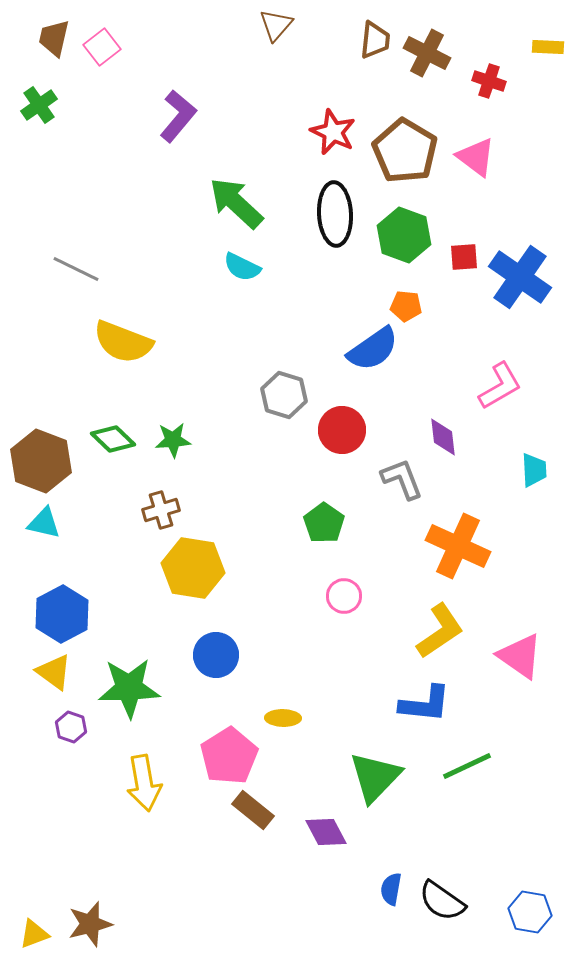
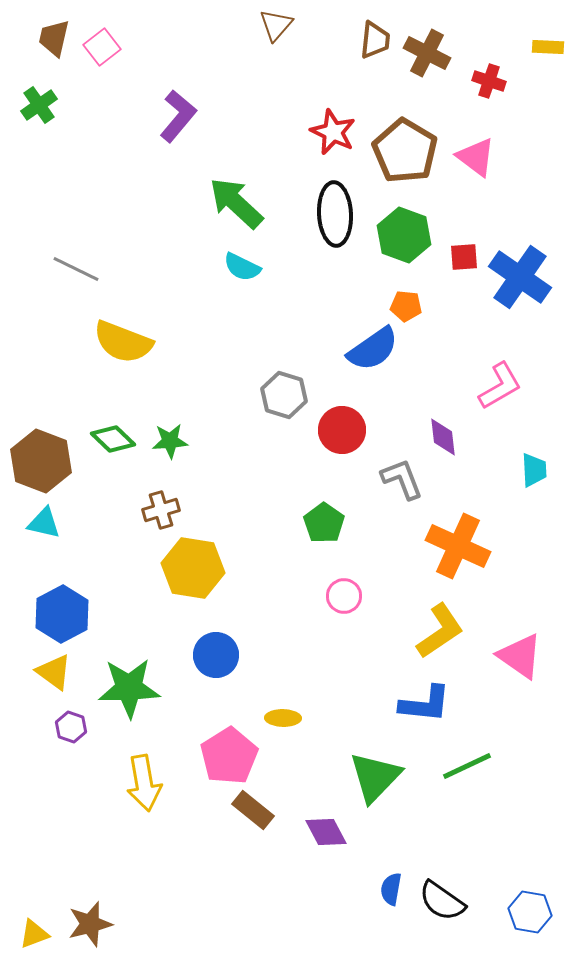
green star at (173, 440): moved 3 px left, 1 px down
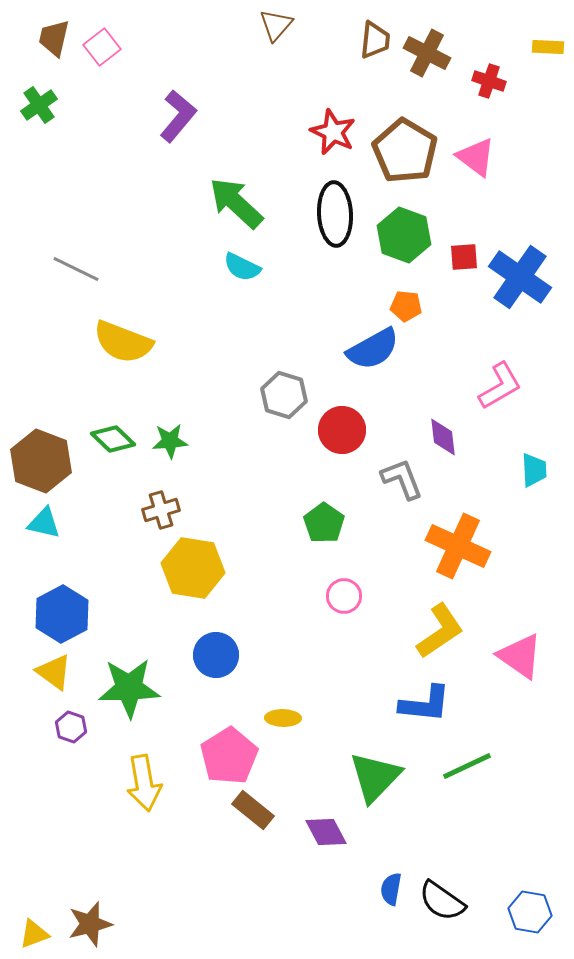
blue semicircle at (373, 349): rotated 6 degrees clockwise
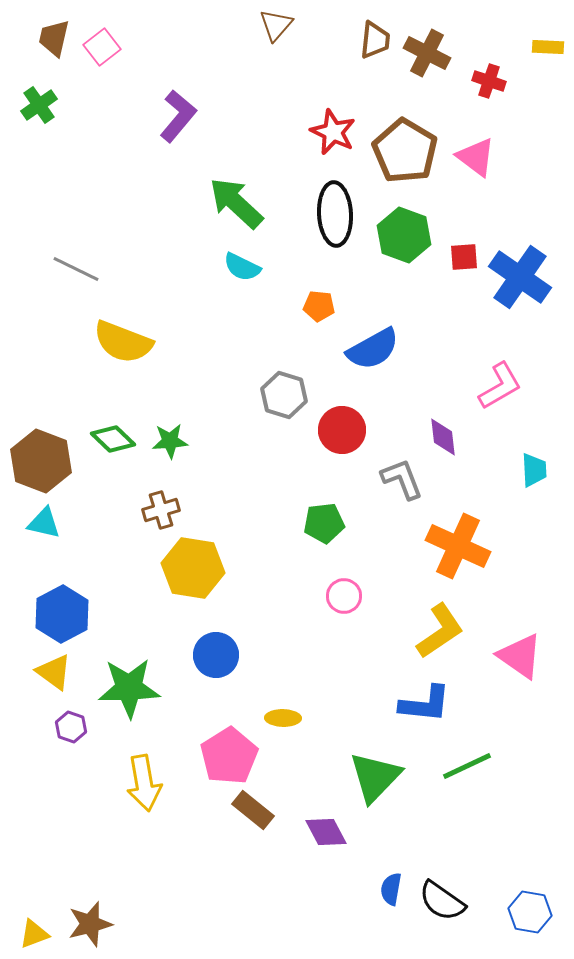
orange pentagon at (406, 306): moved 87 px left
green pentagon at (324, 523): rotated 30 degrees clockwise
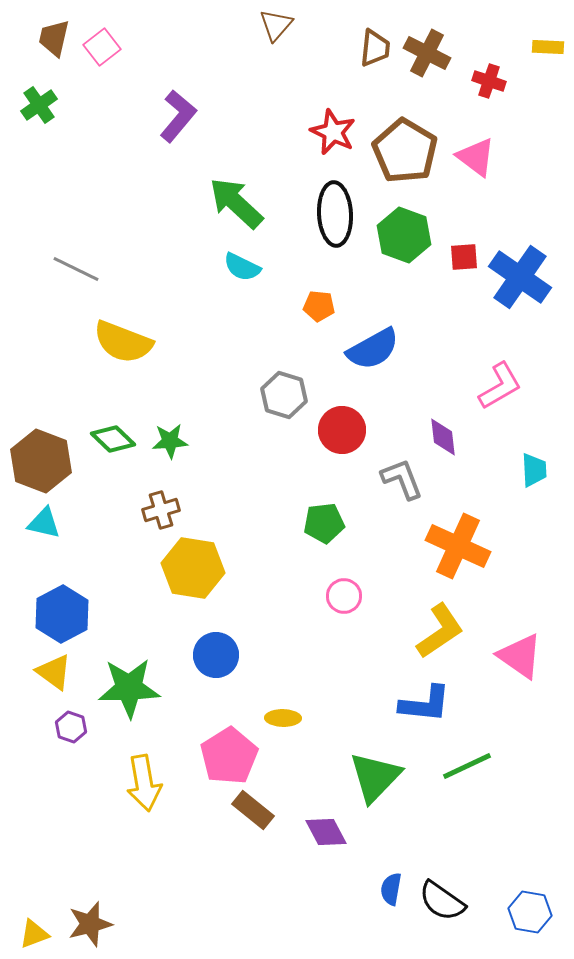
brown trapezoid at (375, 40): moved 8 px down
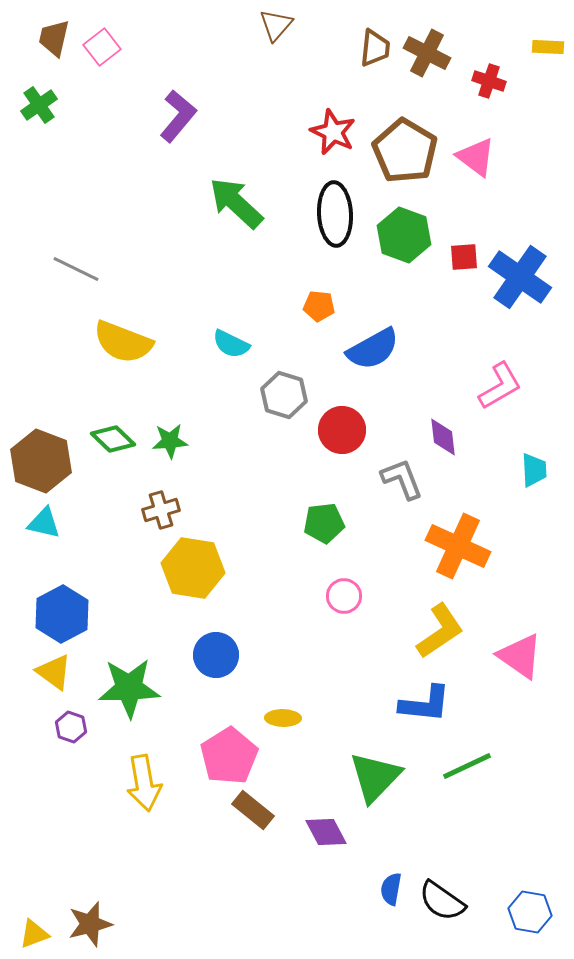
cyan semicircle at (242, 267): moved 11 px left, 77 px down
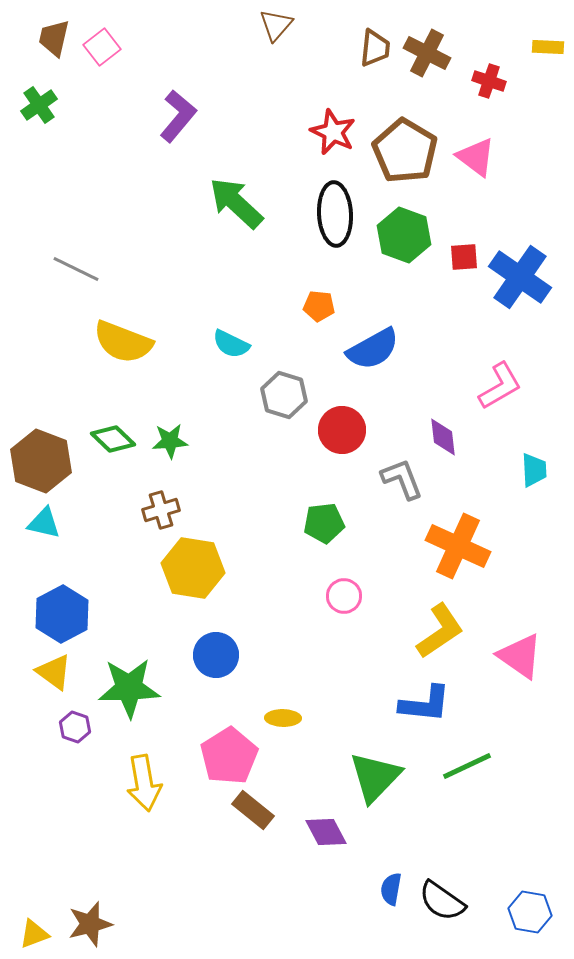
purple hexagon at (71, 727): moved 4 px right
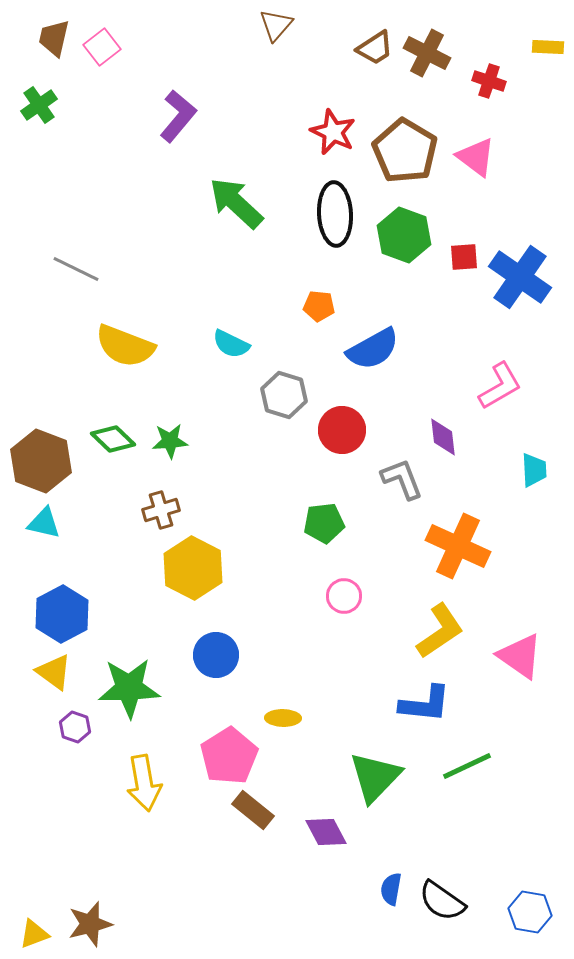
brown trapezoid at (375, 48): rotated 51 degrees clockwise
yellow semicircle at (123, 342): moved 2 px right, 4 px down
yellow hexagon at (193, 568): rotated 18 degrees clockwise
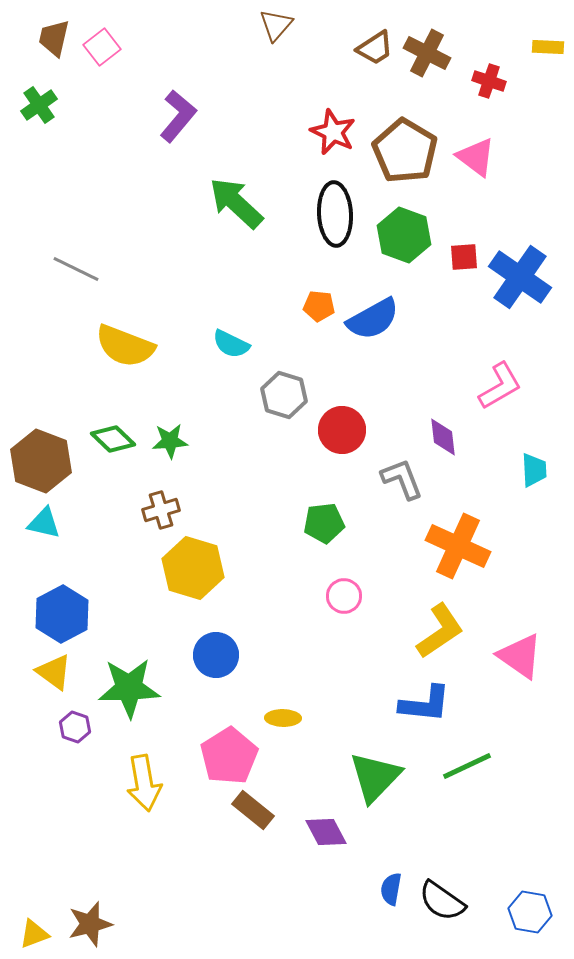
blue semicircle at (373, 349): moved 30 px up
yellow hexagon at (193, 568): rotated 10 degrees counterclockwise
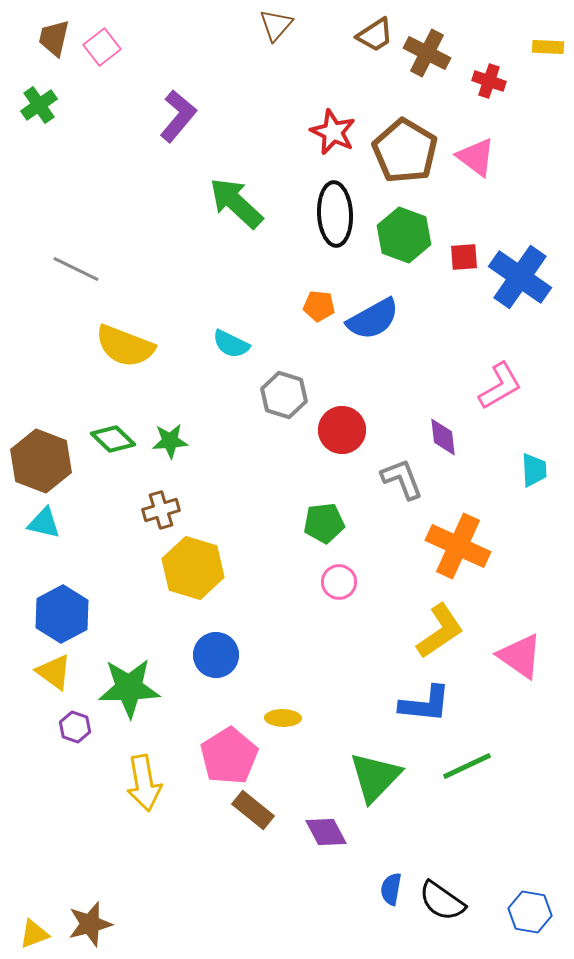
brown trapezoid at (375, 48): moved 13 px up
pink circle at (344, 596): moved 5 px left, 14 px up
